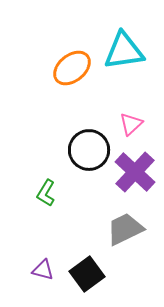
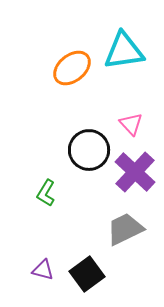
pink triangle: rotated 30 degrees counterclockwise
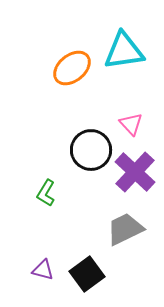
black circle: moved 2 px right
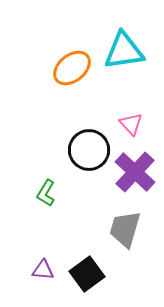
black circle: moved 2 px left
gray trapezoid: rotated 48 degrees counterclockwise
purple triangle: rotated 10 degrees counterclockwise
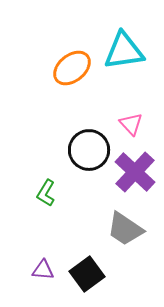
gray trapezoid: rotated 72 degrees counterclockwise
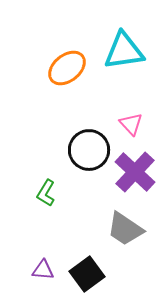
orange ellipse: moved 5 px left
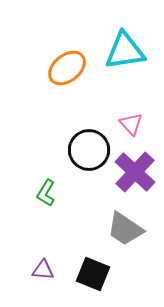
cyan triangle: moved 1 px right
black square: moved 6 px right; rotated 32 degrees counterclockwise
